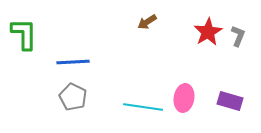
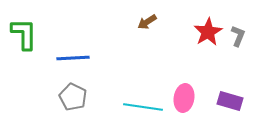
blue line: moved 4 px up
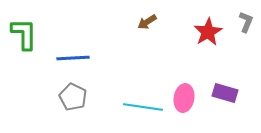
gray L-shape: moved 8 px right, 14 px up
purple rectangle: moved 5 px left, 8 px up
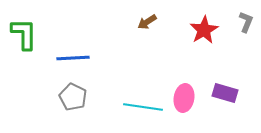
red star: moved 4 px left, 2 px up
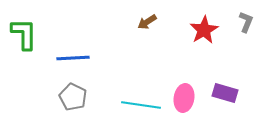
cyan line: moved 2 px left, 2 px up
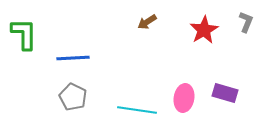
cyan line: moved 4 px left, 5 px down
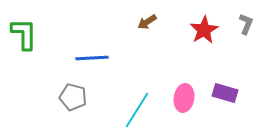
gray L-shape: moved 2 px down
blue line: moved 19 px right
gray pentagon: rotated 12 degrees counterclockwise
cyan line: rotated 66 degrees counterclockwise
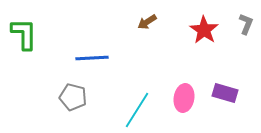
red star: rotated 8 degrees counterclockwise
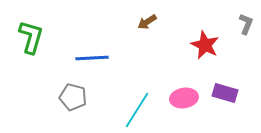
red star: moved 1 px right, 15 px down; rotated 8 degrees counterclockwise
green L-shape: moved 7 px right, 3 px down; rotated 16 degrees clockwise
pink ellipse: rotated 72 degrees clockwise
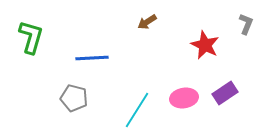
purple rectangle: rotated 50 degrees counterclockwise
gray pentagon: moved 1 px right, 1 px down
